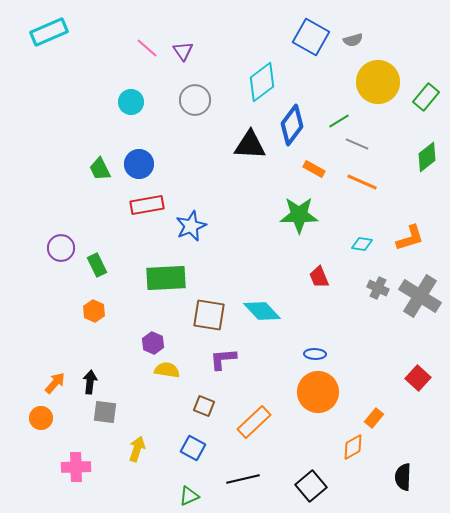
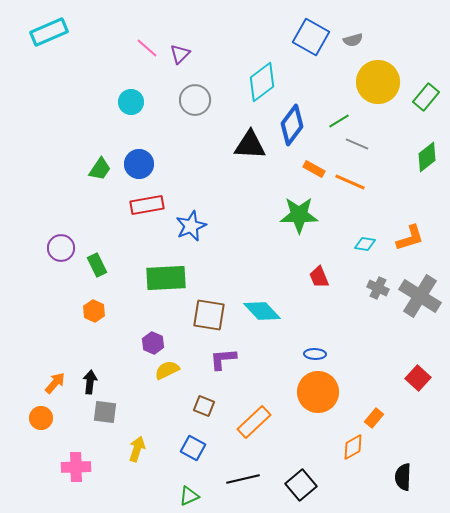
purple triangle at (183, 51): moved 3 px left, 3 px down; rotated 20 degrees clockwise
green trapezoid at (100, 169): rotated 120 degrees counterclockwise
orange line at (362, 182): moved 12 px left
cyan diamond at (362, 244): moved 3 px right
yellow semicircle at (167, 370): rotated 35 degrees counterclockwise
black square at (311, 486): moved 10 px left, 1 px up
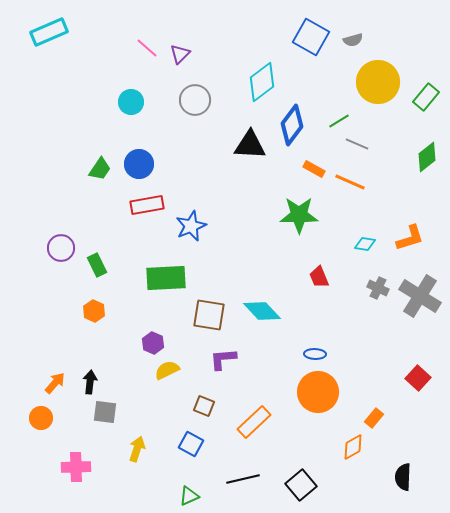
blue square at (193, 448): moved 2 px left, 4 px up
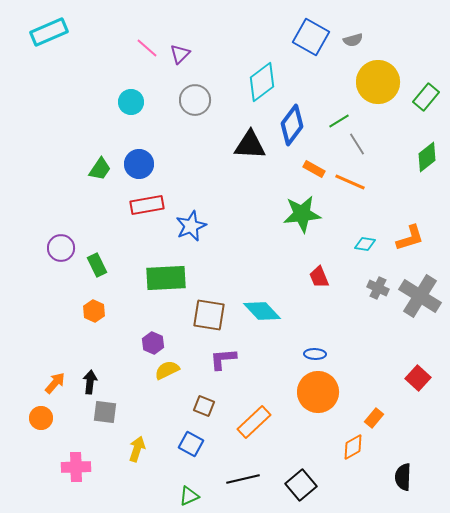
gray line at (357, 144): rotated 35 degrees clockwise
green star at (299, 215): moved 3 px right, 1 px up; rotated 6 degrees counterclockwise
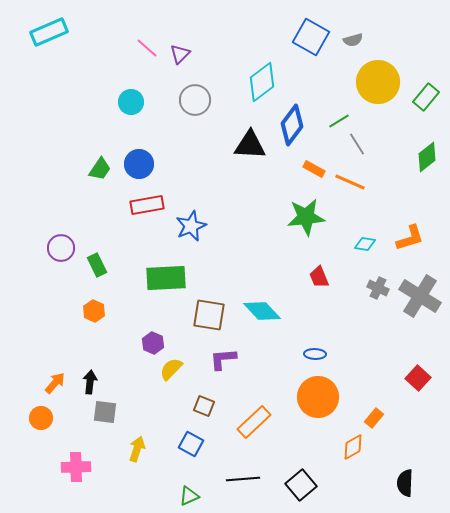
green star at (302, 214): moved 4 px right, 3 px down
yellow semicircle at (167, 370): moved 4 px right, 1 px up; rotated 20 degrees counterclockwise
orange circle at (318, 392): moved 5 px down
black semicircle at (403, 477): moved 2 px right, 6 px down
black line at (243, 479): rotated 8 degrees clockwise
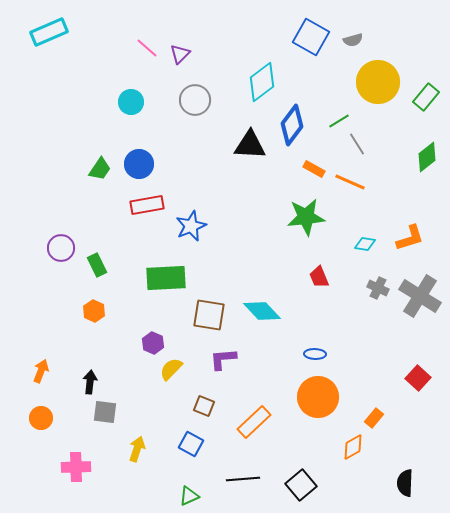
orange arrow at (55, 383): moved 14 px left, 12 px up; rotated 20 degrees counterclockwise
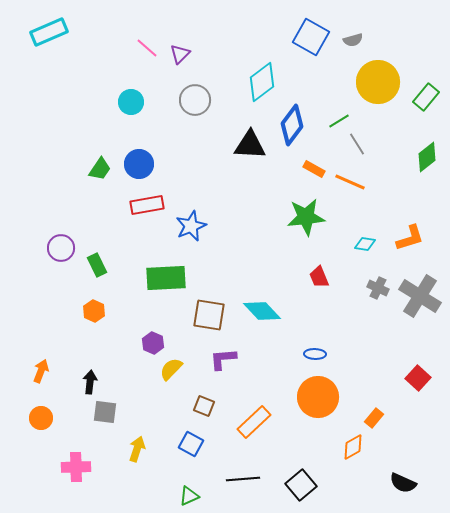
black semicircle at (405, 483): moved 2 px left; rotated 68 degrees counterclockwise
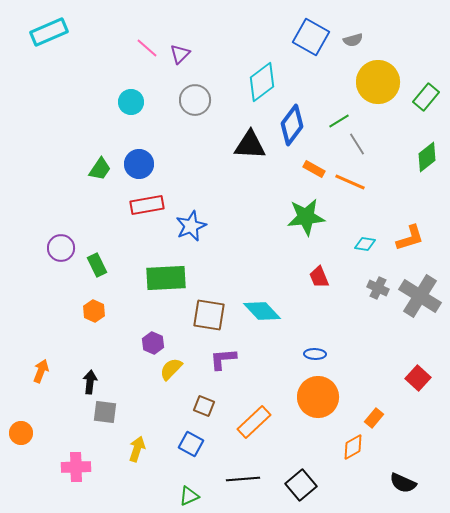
orange circle at (41, 418): moved 20 px left, 15 px down
